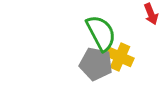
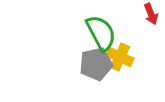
gray pentagon: rotated 24 degrees counterclockwise
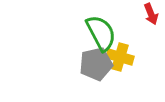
yellow cross: rotated 8 degrees counterclockwise
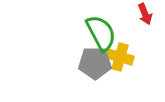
red arrow: moved 6 px left
gray pentagon: moved 1 px left, 1 px up; rotated 12 degrees clockwise
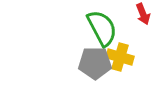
red arrow: moved 2 px left
green semicircle: moved 1 px right, 5 px up
